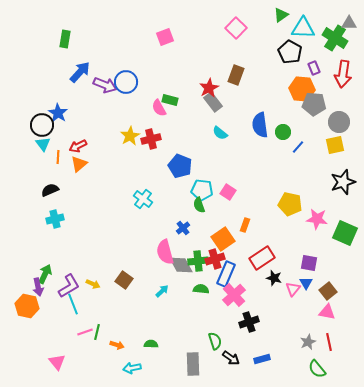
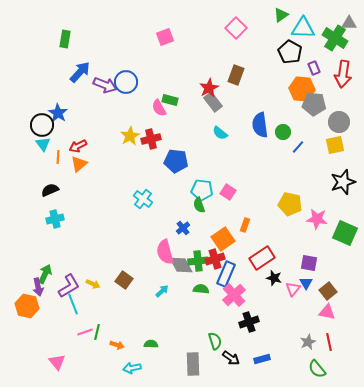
blue pentagon at (180, 166): moved 4 px left, 5 px up; rotated 15 degrees counterclockwise
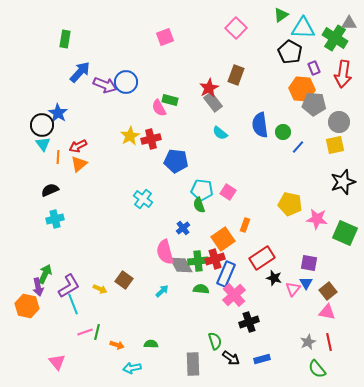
yellow arrow at (93, 284): moved 7 px right, 5 px down
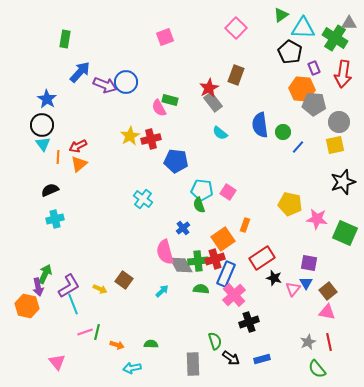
blue star at (58, 113): moved 11 px left, 14 px up
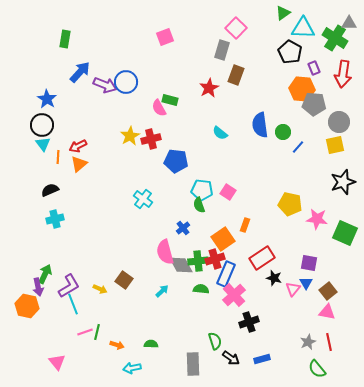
green triangle at (281, 15): moved 2 px right, 2 px up
gray rectangle at (213, 102): moved 9 px right, 52 px up; rotated 54 degrees clockwise
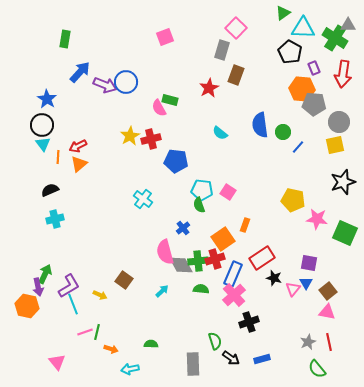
gray triangle at (349, 23): moved 1 px left, 2 px down
yellow pentagon at (290, 204): moved 3 px right, 4 px up
blue rectangle at (226, 274): moved 7 px right
yellow arrow at (100, 289): moved 6 px down
orange arrow at (117, 345): moved 6 px left, 4 px down
cyan arrow at (132, 368): moved 2 px left, 1 px down
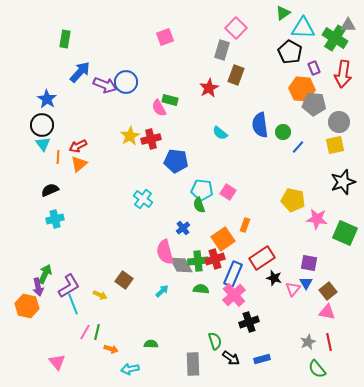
pink line at (85, 332): rotated 42 degrees counterclockwise
